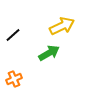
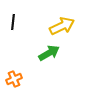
black line: moved 13 px up; rotated 42 degrees counterclockwise
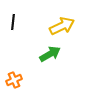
green arrow: moved 1 px right, 1 px down
orange cross: moved 1 px down
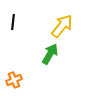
yellow arrow: rotated 25 degrees counterclockwise
green arrow: rotated 30 degrees counterclockwise
